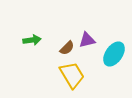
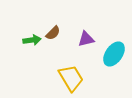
purple triangle: moved 1 px left, 1 px up
brown semicircle: moved 14 px left, 15 px up
yellow trapezoid: moved 1 px left, 3 px down
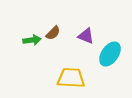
purple triangle: moved 3 px up; rotated 36 degrees clockwise
cyan ellipse: moved 4 px left
yellow trapezoid: rotated 56 degrees counterclockwise
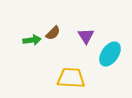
purple triangle: rotated 36 degrees clockwise
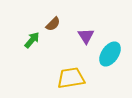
brown semicircle: moved 9 px up
green arrow: rotated 42 degrees counterclockwise
yellow trapezoid: rotated 12 degrees counterclockwise
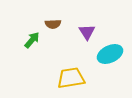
brown semicircle: rotated 42 degrees clockwise
purple triangle: moved 1 px right, 4 px up
cyan ellipse: rotated 30 degrees clockwise
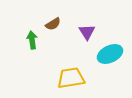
brown semicircle: rotated 28 degrees counterclockwise
green arrow: rotated 48 degrees counterclockwise
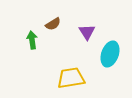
cyan ellipse: rotated 45 degrees counterclockwise
